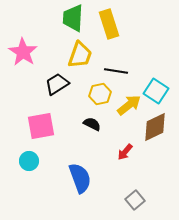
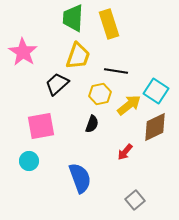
yellow trapezoid: moved 2 px left, 1 px down
black trapezoid: rotated 10 degrees counterclockwise
black semicircle: rotated 84 degrees clockwise
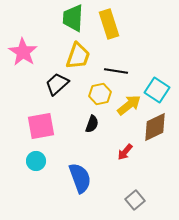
cyan square: moved 1 px right, 1 px up
cyan circle: moved 7 px right
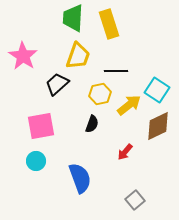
pink star: moved 4 px down
black line: rotated 10 degrees counterclockwise
brown diamond: moved 3 px right, 1 px up
